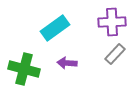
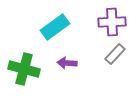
cyan rectangle: moved 1 px up
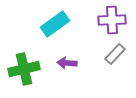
purple cross: moved 2 px up
cyan rectangle: moved 3 px up
green cross: rotated 28 degrees counterclockwise
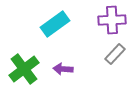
purple arrow: moved 4 px left, 6 px down
green cross: rotated 24 degrees counterclockwise
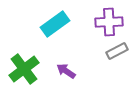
purple cross: moved 3 px left, 2 px down
gray rectangle: moved 2 px right, 3 px up; rotated 20 degrees clockwise
purple arrow: moved 3 px right, 2 px down; rotated 30 degrees clockwise
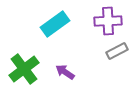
purple cross: moved 1 px left, 1 px up
purple arrow: moved 1 px left, 1 px down
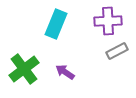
cyan rectangle: moved 1 px right; rotated 32 degrees counterclockwise
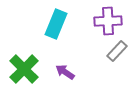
gray rectangle: rotated 20 degrees counterclockwise
green cross: rotated 8 degrees counterclockwise
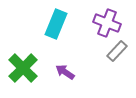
purple cross: moved 1 px left, 2 px down; rotated 24 degrees clockwise
green cross: moved 1 px left, 1 px up
